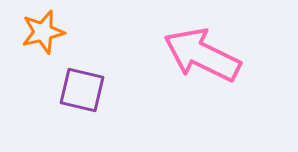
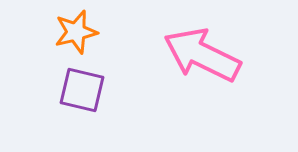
orange star: moved 33 px right
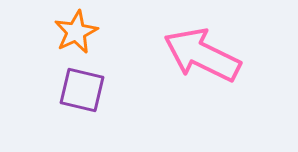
orange star: rotated 12 degrees counterclockwise
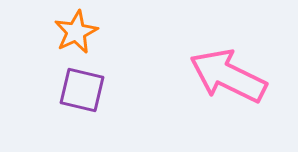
pink arrow: moved 26 px right, 21 px down
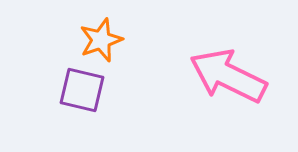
orange star: moved 25 px right, 8 px down; rotated 6 degrees clockwise
